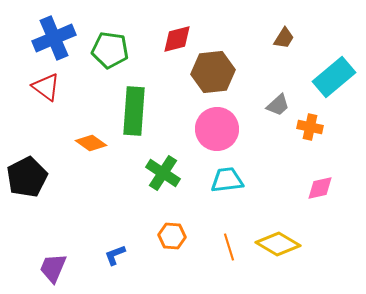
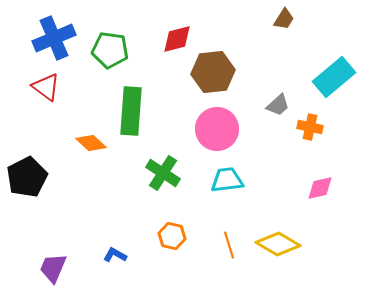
brown trapezoid: moved 19 px up
green rectangle: moved 3 px left
orange diamond: rotated 8 degrees clockwise
orange hexagon: rotated 8 degrees clockwise
orange line: moved 2 px up
blue L-shape: rotated 50 degrees clockwise
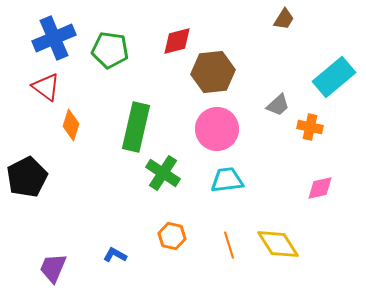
red diamond: moved 2 px down
green rectangle: moved 5 px right, 16 px down; rotated 9 degrees clockwise
orange diamond: moved 20 px left, 18 px up; rotated 64 degrees clockwise
yellow diamond: rotated 27 degrees clockwise
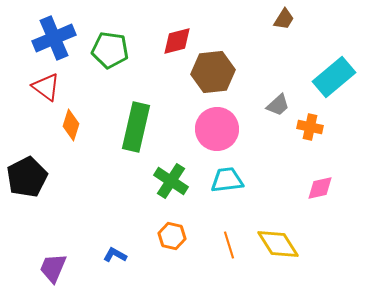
green cross: moved 8 px right, 8 px down
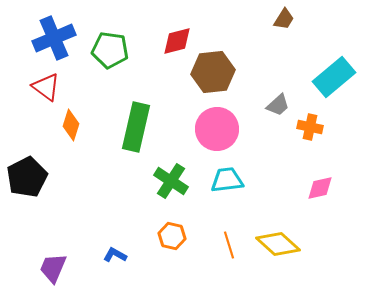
yellow diamond: rotated 15 degrees counterclockwise
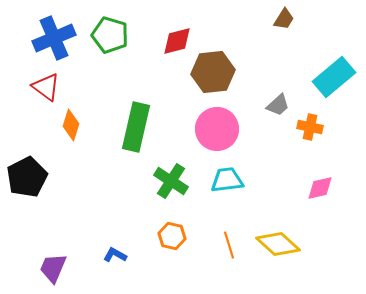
green pentagon: moved 15 px up; rotated 9 degrees clockwise
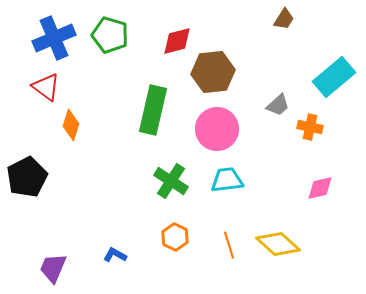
green rectangle: moved 17 px right, 17 px up
orange hexagon: moved 3 px right, 1 px down; rotated 12 degrees clockwise
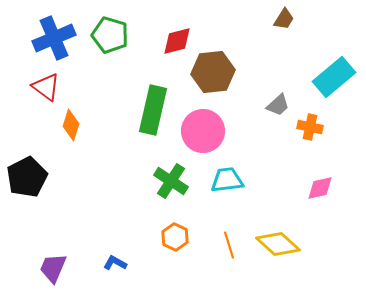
pink circle: moved 14 px left, 2 px down
blue L-shape: moved 8 px down
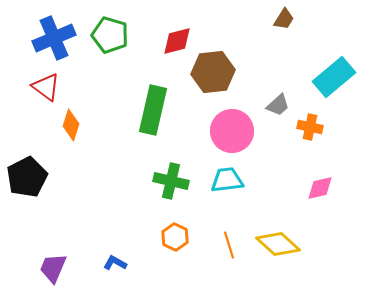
pink circle: moved 29 px right
green cross: rotated 20 degrees counterclockwise
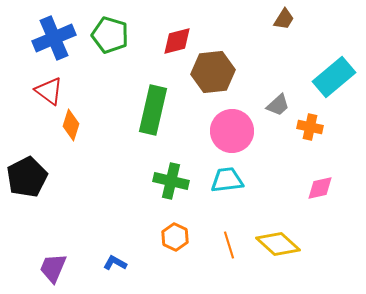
red triangle: moved 3 px right, 4 px down
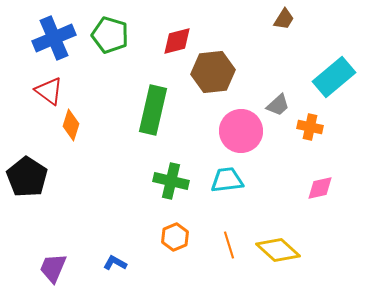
pink circle: moved 9 px right
black pentagon: rotated 12 degrees counterclockwise
orange hexagon: rotated 12 degrees clockwise
yellow diamond: moved 6 px down
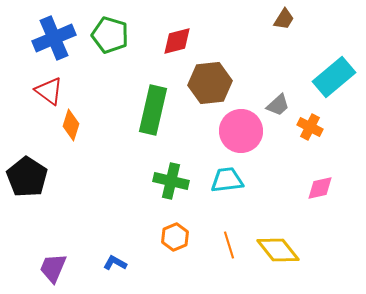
brown hexagon: moved 3 px left, 11 px down
orange cross: rotated 15 degrees clockwise
yellow diamond: rotated 9 degrees clockwise
